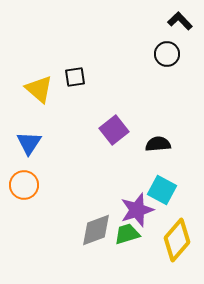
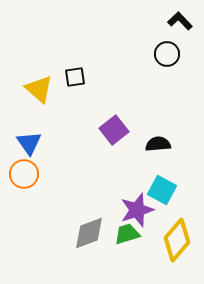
blue triangle: rotated 8 degrees counterclockwise
orange circle: moved 11 px up
gray diamond: moved 7 px left, 3 px down
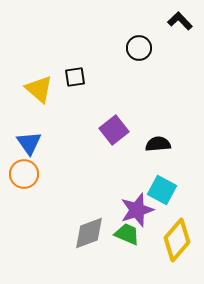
black circle: moved 28 px left, 6 px up
green trapezoid: rotated 40 degrees clockwise
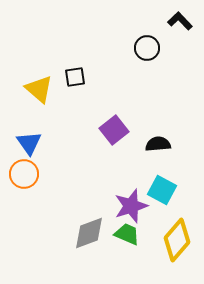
black circle: moved 8 px right
purple star: moved 6 px left, 4 px up
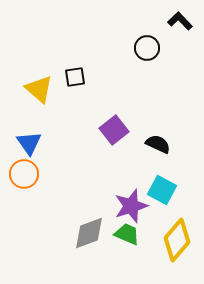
black semicircle: rotated 30 degrees clockwise
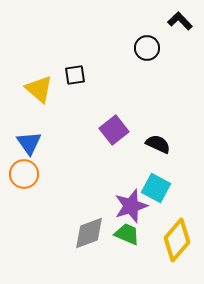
black square: moved 2 px up
cyan square: moved 6 px left, 2 px up
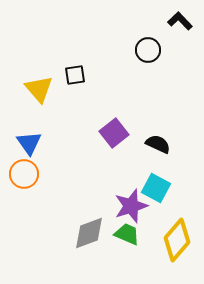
black circle: moved 1 px right, 2 px down
yellow triangle: rotated 8 degrees clockwise
purple square: moved 3 px down
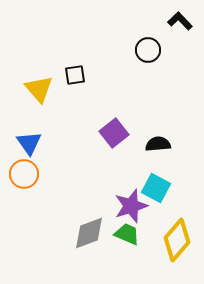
black semicircle: rotated 30 degrees counterclockwise
